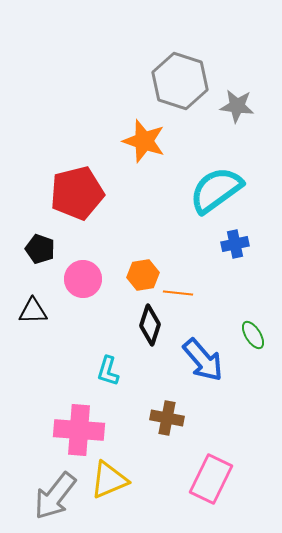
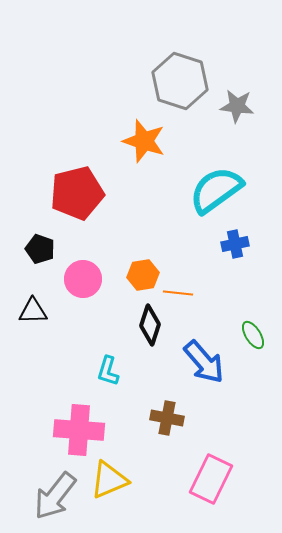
blue arrow: moved 1 px right, 2 px down
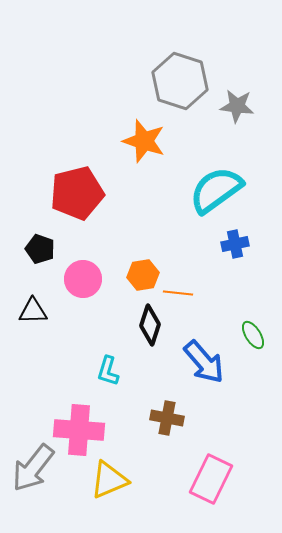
gray arrow: moved 22 px left, 28 px up
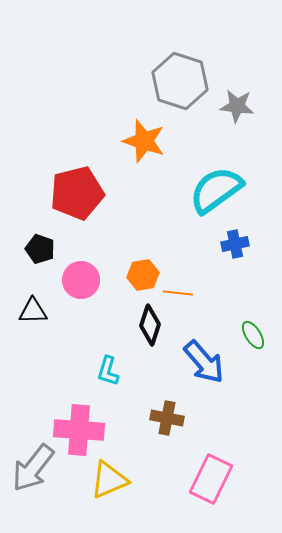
pink circle: moved 2 px left, 1 px down
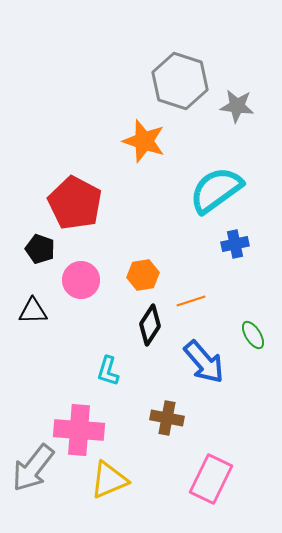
red pentagon: moved 2 px left, 10 px down; rotated 30 degrees counterclockwise
orange line: moved 13 px right, 8 px down; rotated 24 degrees counterclockwise
black diamond: rotated 15 degrees clockwise
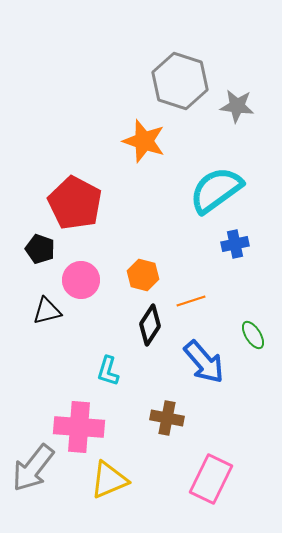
orange hexagon: rotated 24 degrees clockwise
black triangle: moved 14 px right; rotated 12 degrees counterclockwise
pink cross: moved 3 px up
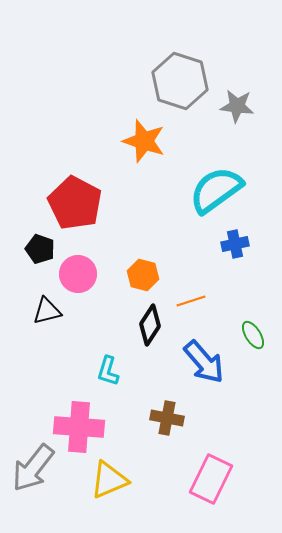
pink circle: moved 3 px left, 6 px up
